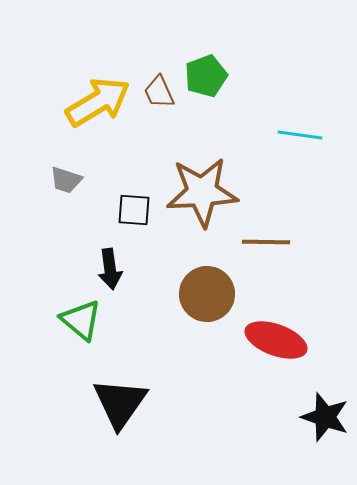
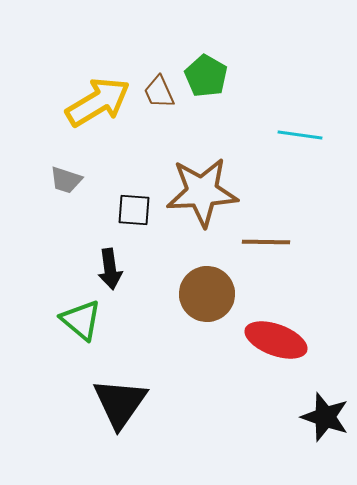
green pentagon: rotated 21 degrees counterclockwise
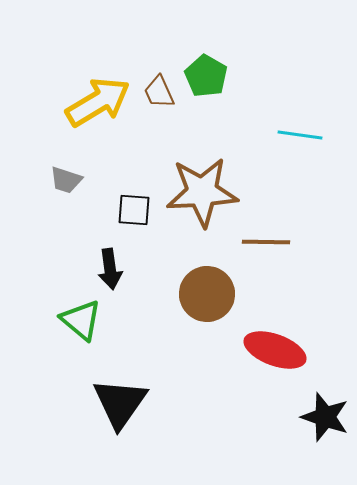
red ellipse: moved 1 px left, 10 px down
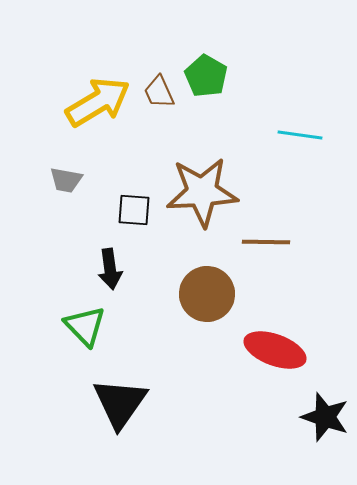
gray trapezoid: rotated 8 degrees counterclockwise
green triangle: moved 4 px right, 6 px down; rotated 6 degrees clockwise
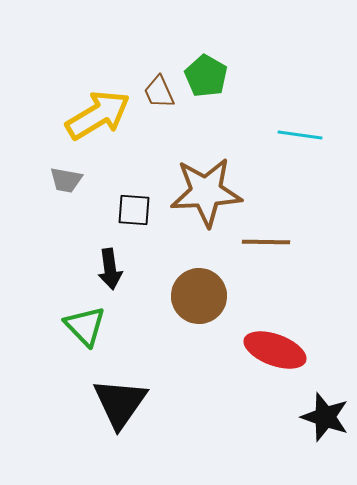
yellow arrow: moved 13 px down
brown star: moved 4 px right
brown circle: moved 8 px left, 2 px down
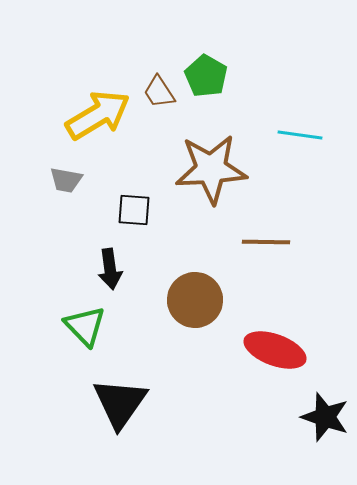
brown trapezoid: rotated 9 degrees counterclockwise
brown star: moved 5 px right, 23 px up
brown circle: moved 4 px left, 4 px down
